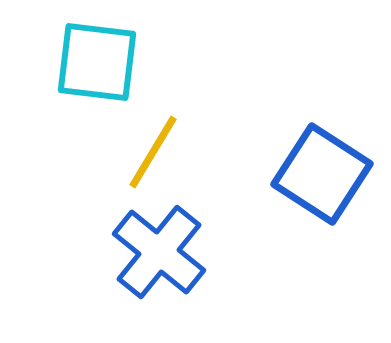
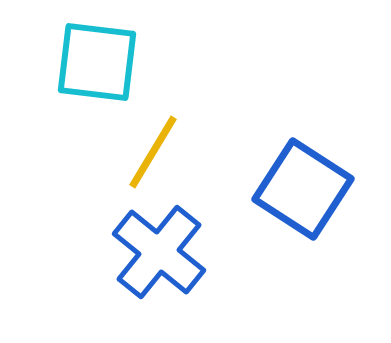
blue square: moved 19 px left, 15 px down
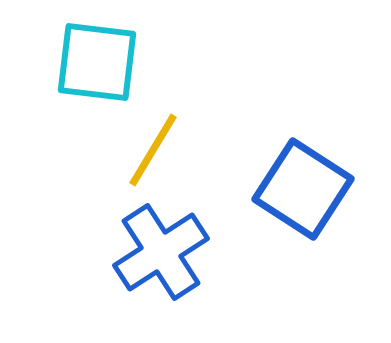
yellow line: moved 2 px up
blue cross: moved 2 px right; rotated 18 degrees clockwise
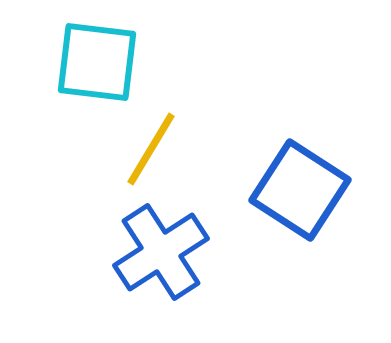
yellow line: moved 2 px left, 1 px up
blue square: moved 3 px left, 1 px down
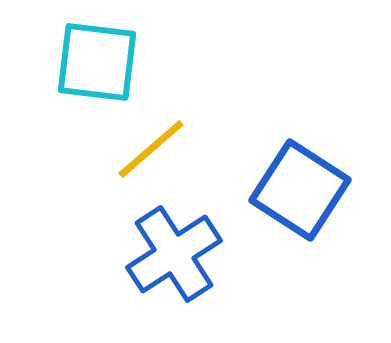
yellow line: rotated 18 degrees clockwise
blue cross: moved 13 px right, 2 px down
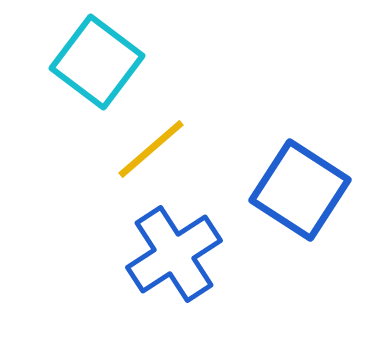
cyan square: rotated 30 degrees clockwise
